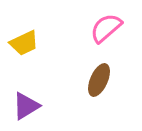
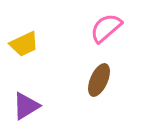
yellow trapezoid: moved 1 px down
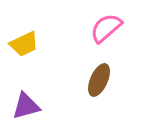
purple triangle: rotated 16 degrees clockwise
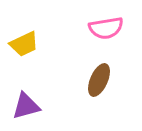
pink semicircle: rotated 148 degrees counterclockwise
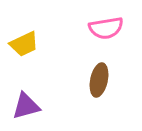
brown ellipse: rotated 12 degrees counterclockwise
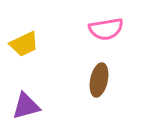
pink semicircle: moved 1 px down
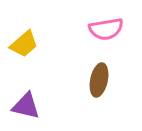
yellow trapezoid: rotated 16 degrees counterclockwise
purple triangle: rotated 28 degrees clockwise
